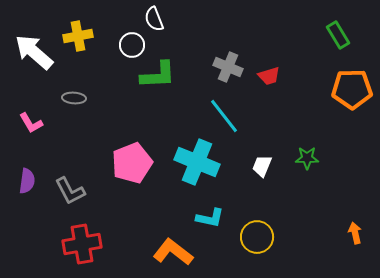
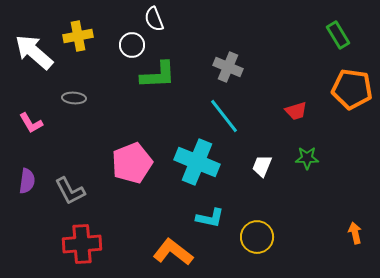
red trapezoid: moved 27 px right, 35 px down
orange pentagon: rotated 9 degrees clockwise
red cross: rotated 6 degrees clockwise
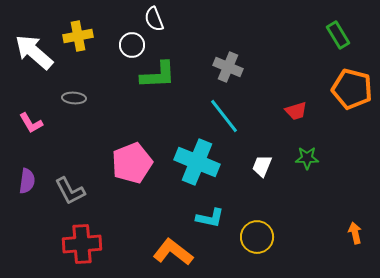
orange pentagon: rotated 6 degrees clockwise
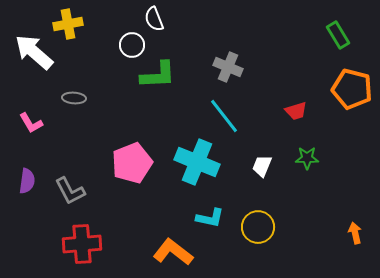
yellow cross: moved 10 px left, 12 px up
yellow circle: moved 1 px right, 10 px up
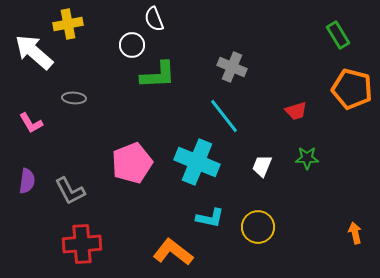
gray cross: moved 4 px right
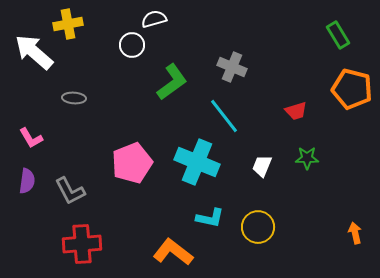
white semicircle: rotated 95 degrees clockwise
green L-shape: moved 14 px right, 7 px down; rotated 33 degrees counterclockwise
pink L-shape: moved 15 px down
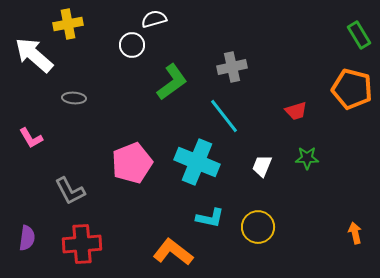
green rectangle: moved 21 px right
white arrow: moved 3 px down
gray cross: rotated 36 degrees counterclockwise
purple semicircle: moved 57 px down
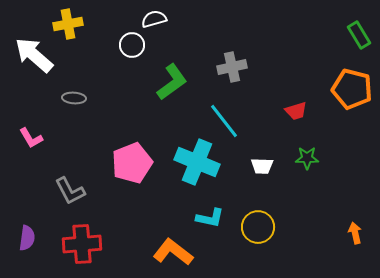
cyan line: moved 5 px down
white trapezoid: rotated 110 degrees counterclockwise
